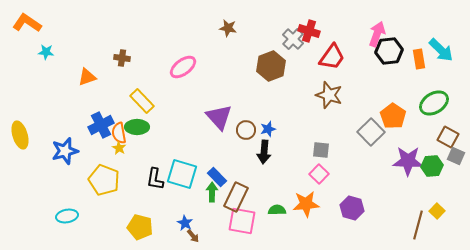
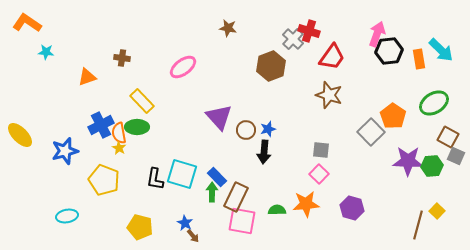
yellow ellipse at (20, 135): rotated 28 degrees counterclockwise
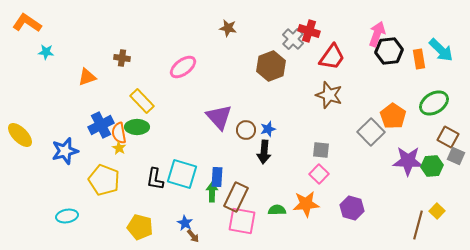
blue rectangle at (217, 177): rotated 48 degrees clockwise
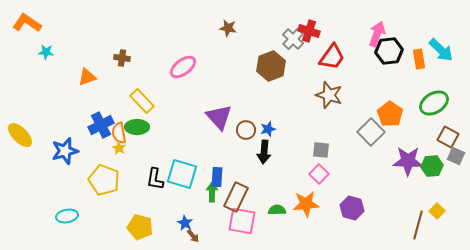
orange pentagon at (393, 116): moved 3 px left, 2 px up
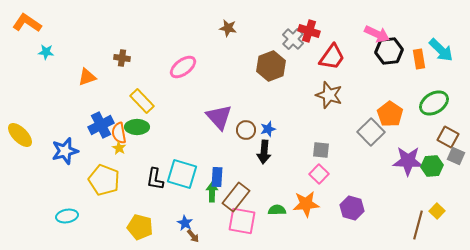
pink arrow at (377, 34): rotated 95 degrees clockwise
brown rectangle at (236, 197): rotated 12 degrees clockwise
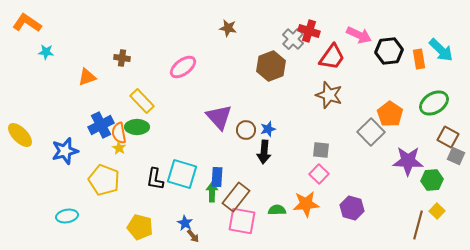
pink arrow at (377, 34): moved 18 px left, 1 px down
green hexagon at (432, 166): moved 14 px down
